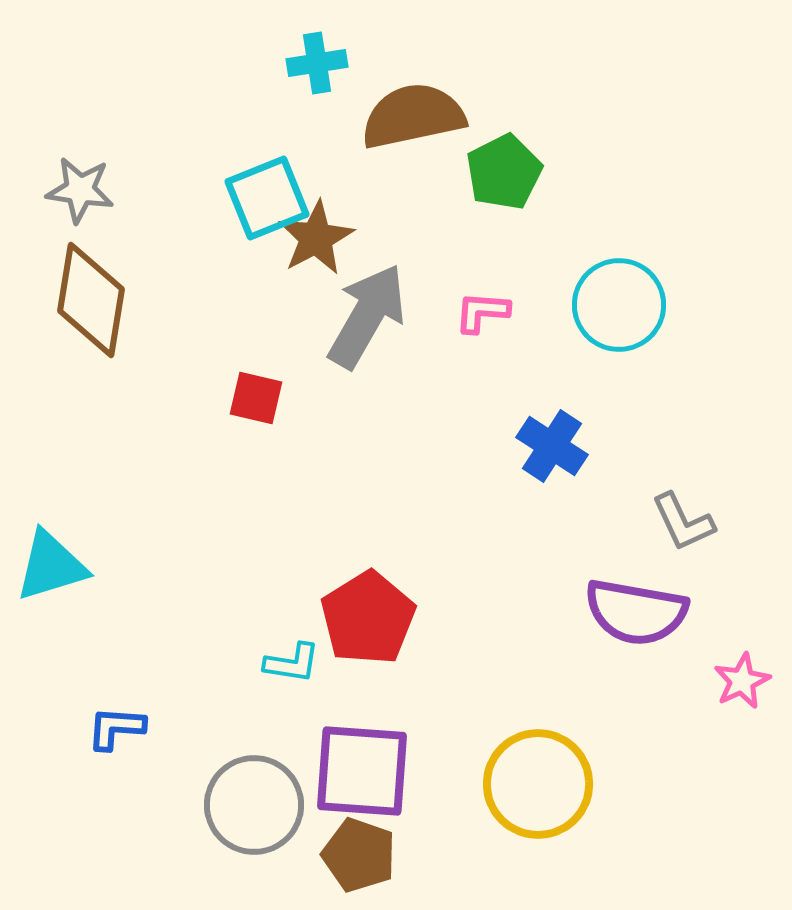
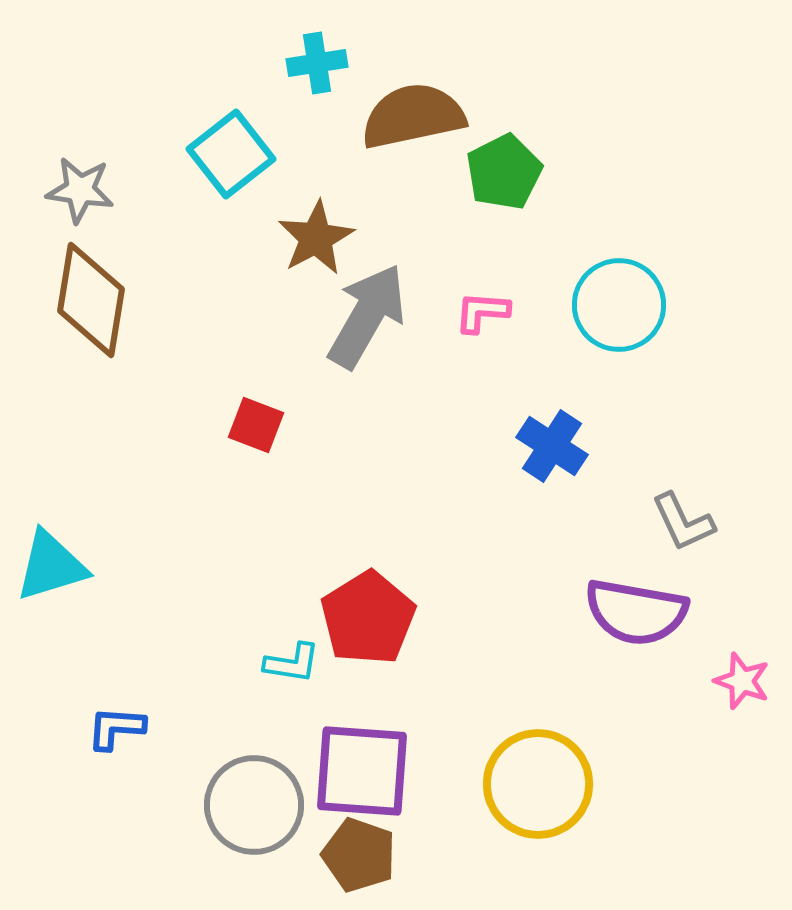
cyan square: moved 36 px left, 44 px up; rotated 16 degrees counterclockwise
red square: moved 27 px down; rotated 8 degrees clockwise
pink star: rotated 26 degrees counterclockwise
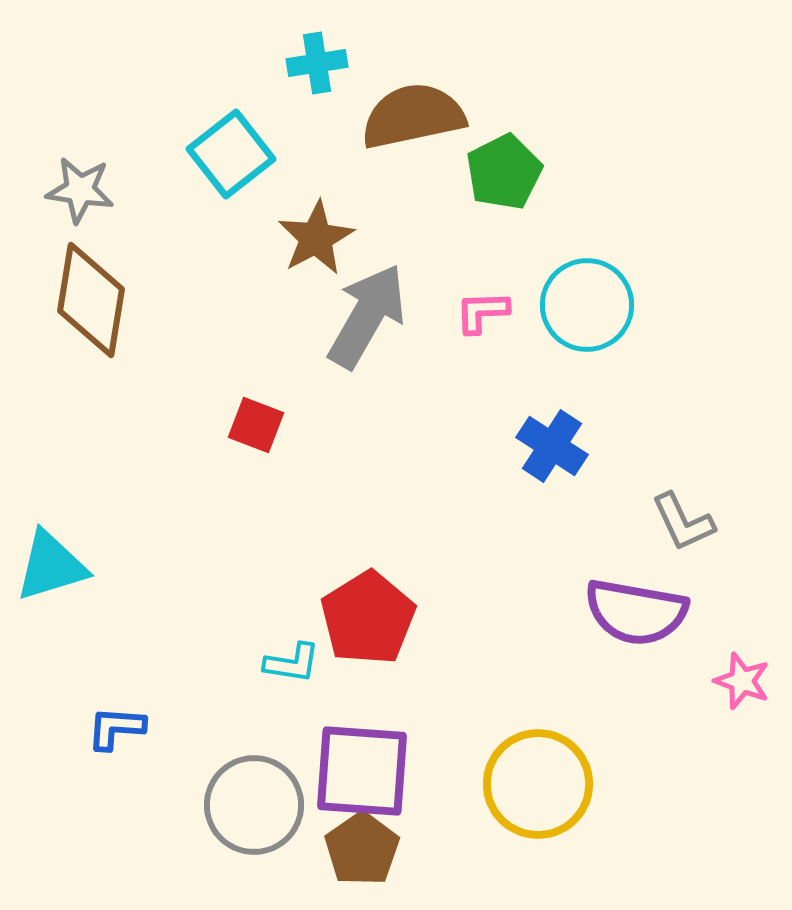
cyan circle: moved 32 px left
pink L-shape: rotated 6 degrees counterclockwise
brown pentagon: moved 3 px right, 6 px up; rotated 18 degrees clockwise
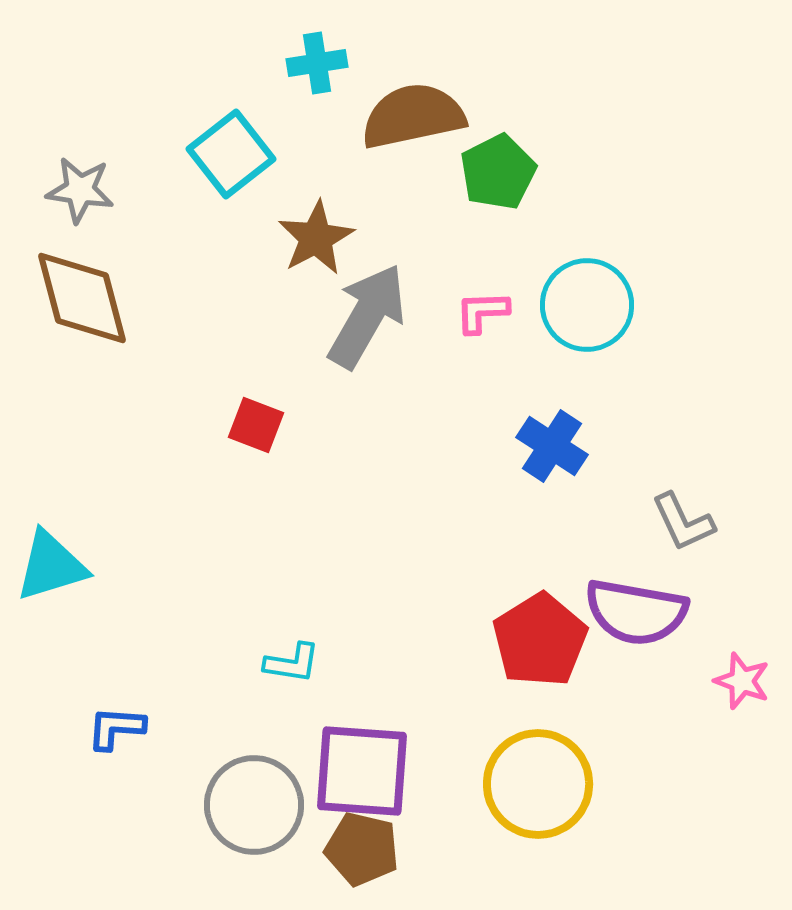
green pentagon: moved 6 px left
brown diamond: moved 9 px left, 2 px up; rotated 24 degrees counterclockwise
red pentagon: moved 172 px right, 22 px down
brown pentagon: rotated 24 degrees counterclockwise
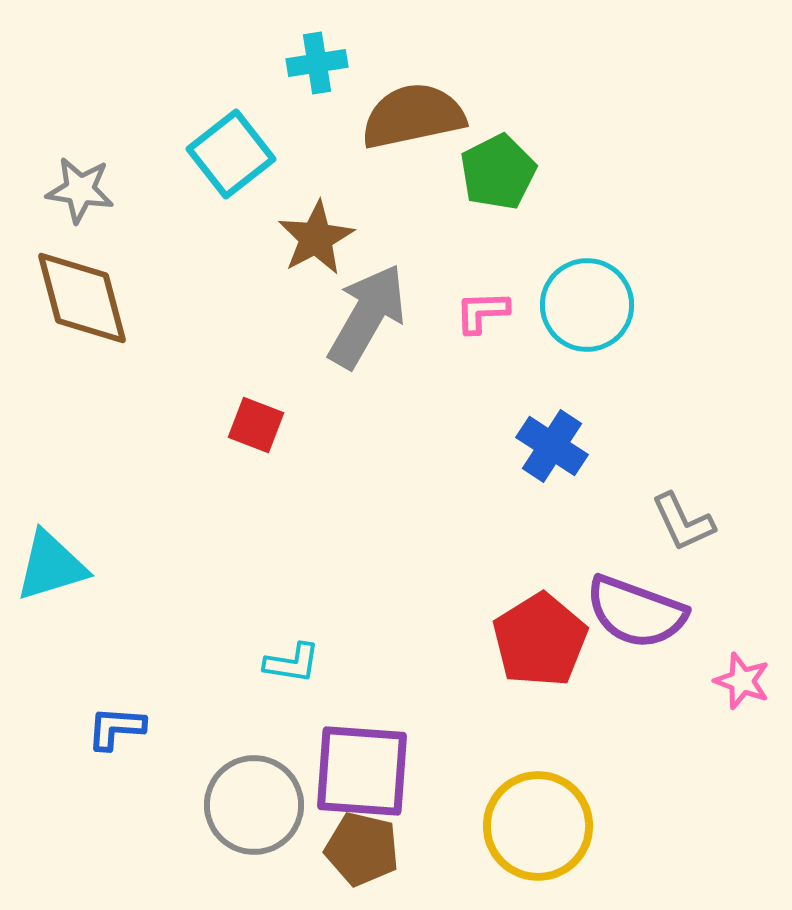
purple semicircle: rotated 10 degrees clockwise
yellow circle: moved 42 px down
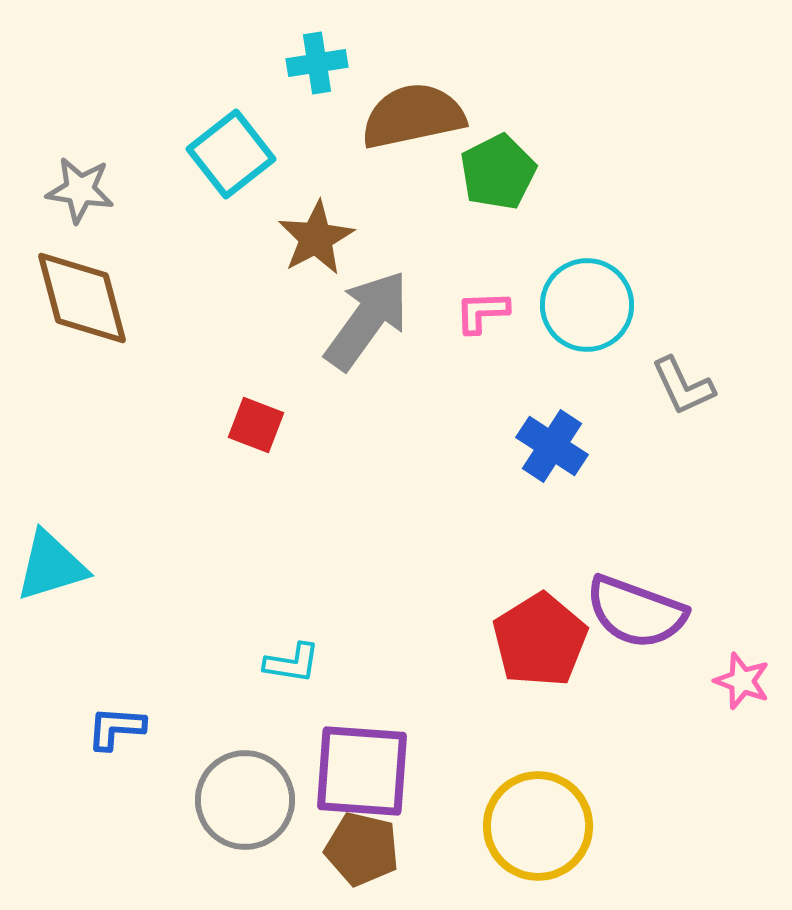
gray arrow: moved 4 px down; rotated 6 degrees clockwise
gray L-shape: moved 136 px up
gray circle: moved 9 px left, 5 px up
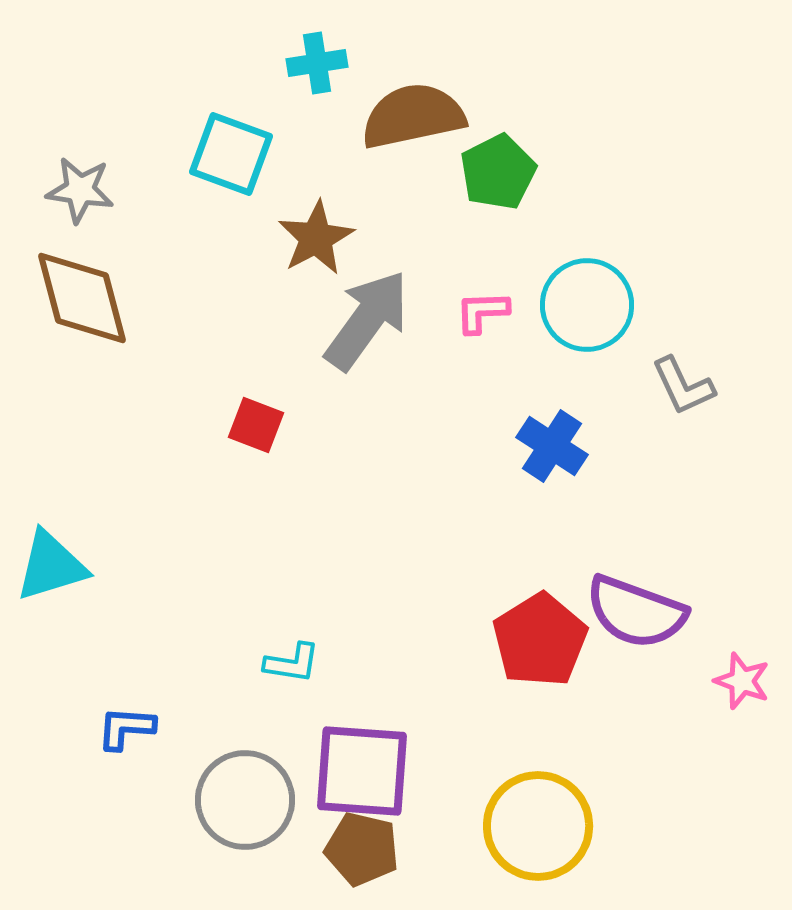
cyan square: rotated 32 degrees counterclockwise
blue L-shape: moved 10 px right
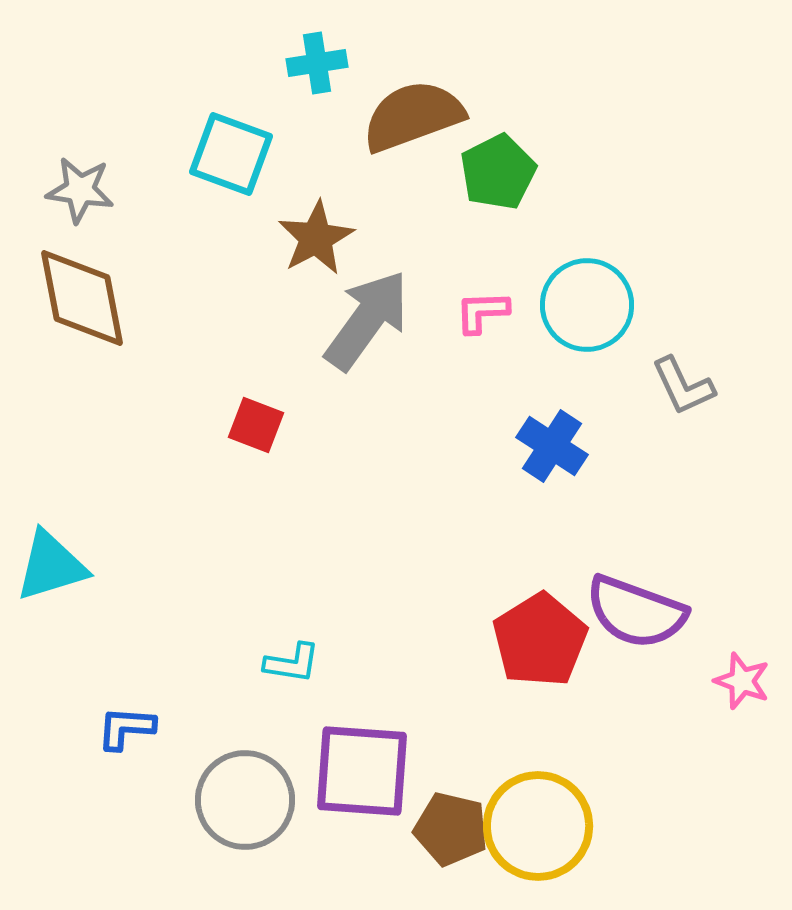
brown semicircle: rotated 8 degrees counterclockwise
brown diamond: rotated 4 degrees clockwise
brown pentagon: moved 89 px right, 20 px up
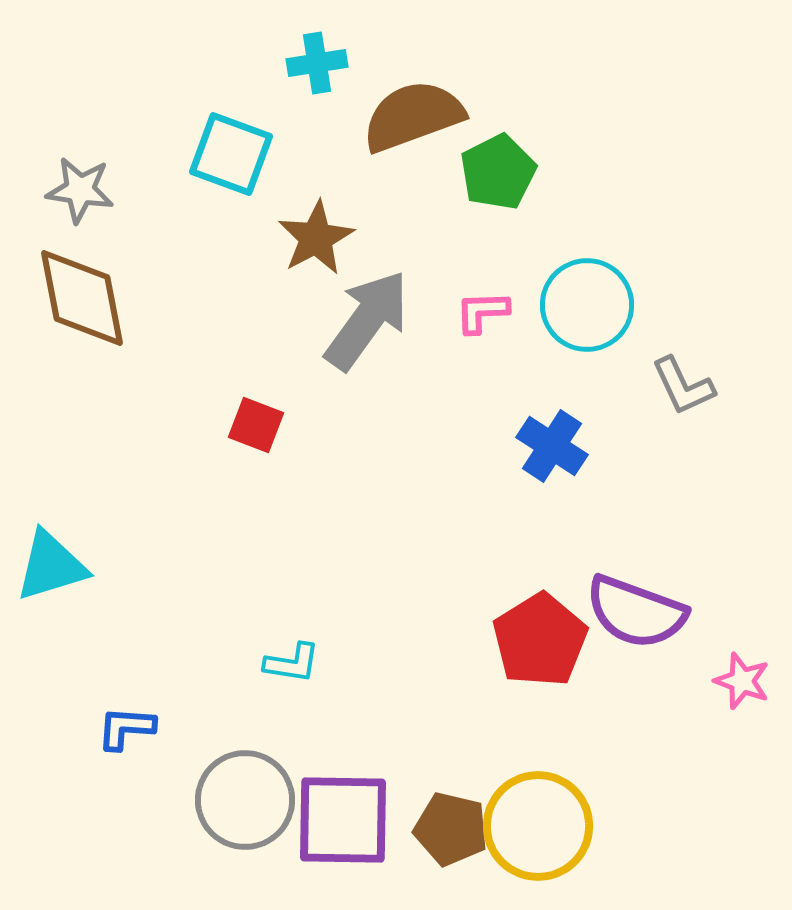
purple square: moved 19 px left, 49 px down; rotated 3 degrees counterclockwise
